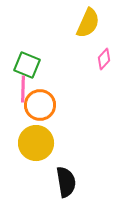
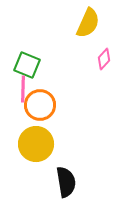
yellow circle: moved 1 px down
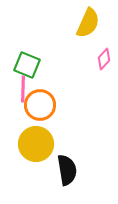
black semicircle: moved 1 px right, 12 px up
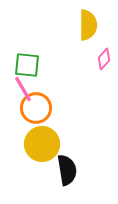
yellow semicircle: moved 2 px down; rotated 24 degrees counterclockwise
green square: rotated 16 degrees counterclockwise
pink line: rotated 32 degrees counterclockwise
orange circle: moved 4 px left, 3 px down
yellow circle: moved 6 px right
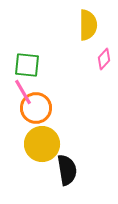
pink line: moved 3 px down
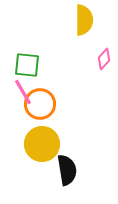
yellow semicircle: moved 4 px left, 5 px up
orange circle: moved 4 px right, 4 px up
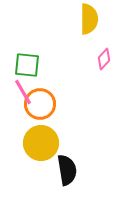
yellow semicircle: moved 5 px right, 1 px up
yellow circle: moved 1 px left, 1 px up
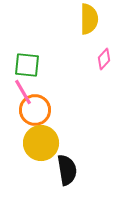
orange circle: moved 5 px left, 6 px down
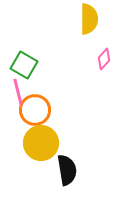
green square: moved 3 px left; rotated 24 degrees clockwise
pink line: moved 5 px left; rotated 16 degrees clockwise
